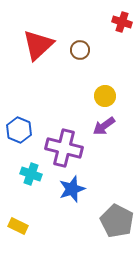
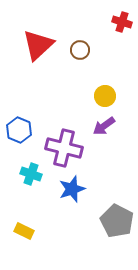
yellow rectangle: moved 6 px right, 5 px down
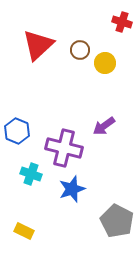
yellow circle: moved 33 px up
blue hexagon: moved 2 px left, 1 px down
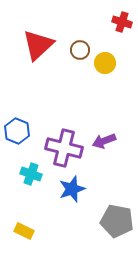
purple arrow: moved 15 px down; rotated 15 degrees clockwise
gray pentagon: rotated 16 degrees counterclockwise
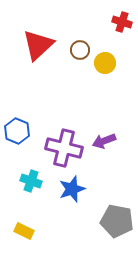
cyan cross: moved 7 px down
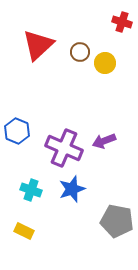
brown circle: moved 2 px down
purple cross: rotated 9 degrees clockwise
cyan cross: moved 9 px down
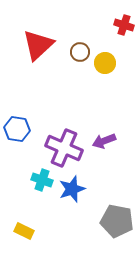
red cross: moved 2 px right, 3 px down
blue hexagon: moved 2 px up; rotated 15 degrees counterclockwise
cyan cross: moved 11 px right, 10 px up
